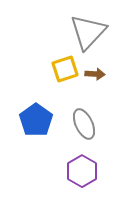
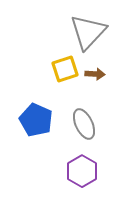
blue pentagon: rotated 12 degrees counterclockwise
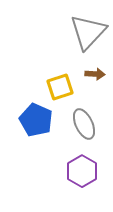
yellow square: moved 5 px left, 18 px down
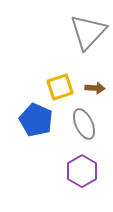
brown arrow: moved 14 px down
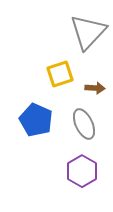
yellow square: moved 13 px up
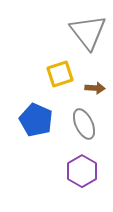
gray triangle: rotated 21 degrees counterclockwise
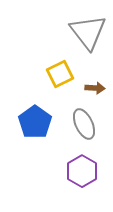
yellow square: rotated 8 degrees counterclockwise
blue pentagon: moved 1 px left, 2 px down; rotated 12 degrees clockwise
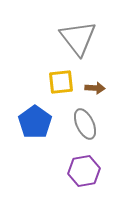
gray triangle: moved 10 px left, 6 px down
yellow square: moved 1 px right, 8 px down; rotated 20 degrees clockwise
gray ellipse: moved 1 px right
purple hexagon: moved 2 px right; rotated 20 degrees clockwise
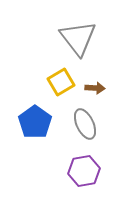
yellow square: rotated 24 degrees counterclockwise
